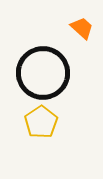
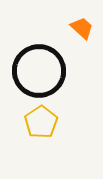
black circle: moved 4 px left, 2 px up
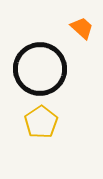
black circle: moved 1 px right, 2 px up
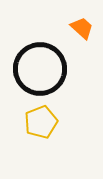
yellow pentagon: rotated 12 degrees clockwise
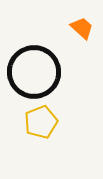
black circle: moved 6 px left, 3 px down
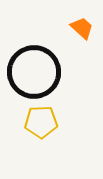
yellow pentagon: rotated 20 degrees clockwise
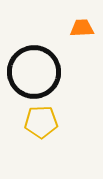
orange trapezoid: rotated 45 degrees counterclockwise
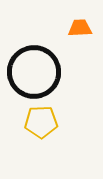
orange trapezoid: moved 2 px left
